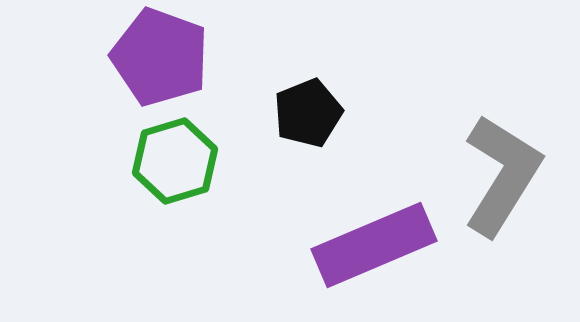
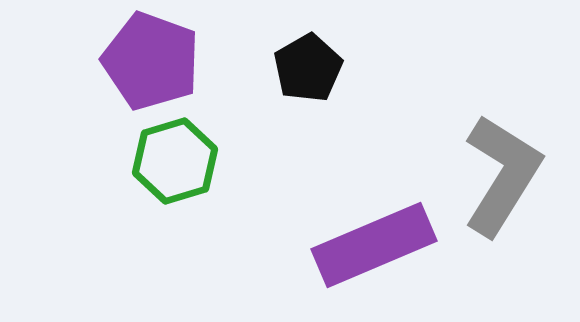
purple pentagon: moved 9 px left, 4 px down
black pentagon: moved 45 px up; rotated 8 degrees counterclockwise
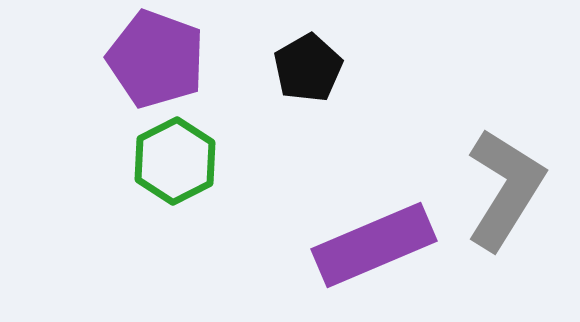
purple pentagon: moved 5 px right, 2 px up
green hexagon: rotated 10 degrees counterclockwise
gray L-shape: moved 3 px right, 14 px down
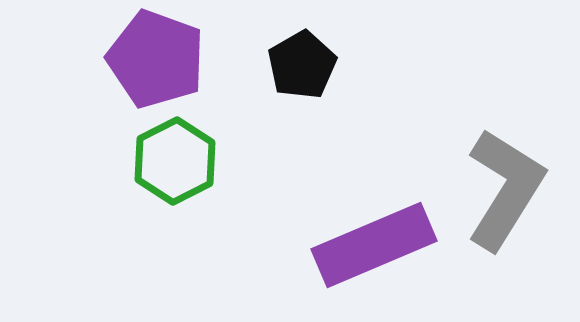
black pentagon: moved 6 px left, 3 px up
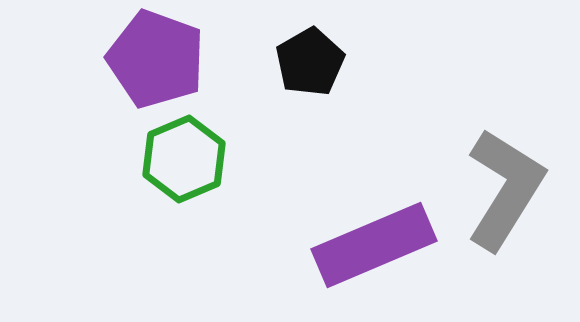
black pentagon: moved 8 px right, 3 px up
green hexagon: moved 9 px right, 2 px up; rotated 4 degrees clockwise
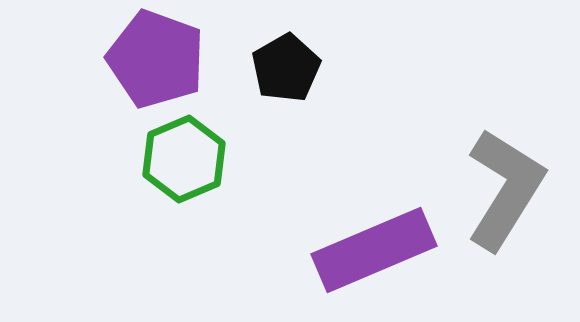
black pentagon: moved 24 px left, 6 px down
purple rectangle: moved 5 px down
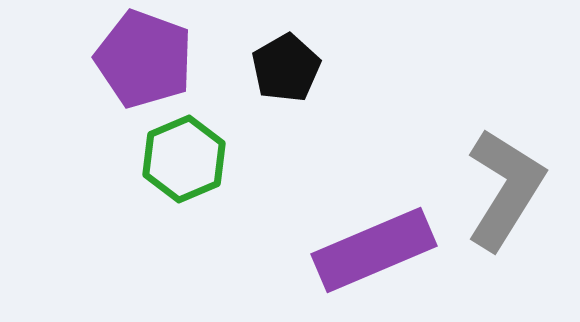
purple pentagon: moved 12 px left
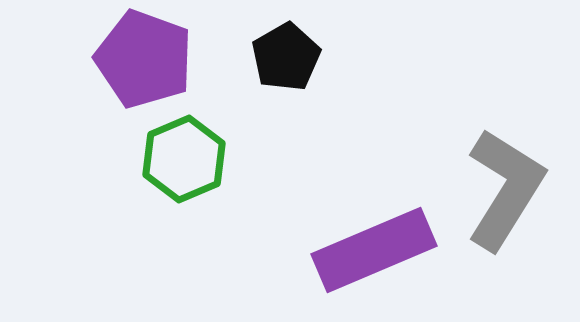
black pentagon: moved 11 px up
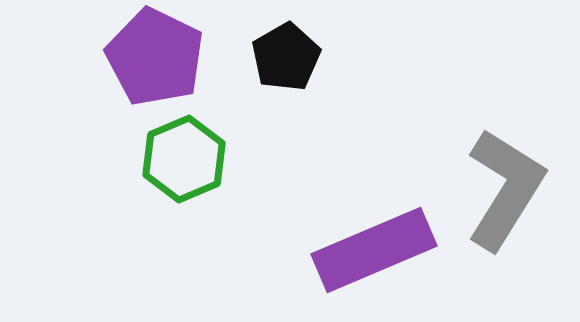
purple pentagon: moved 11 px right, 2 px up; rotated 6 degrees clockwise
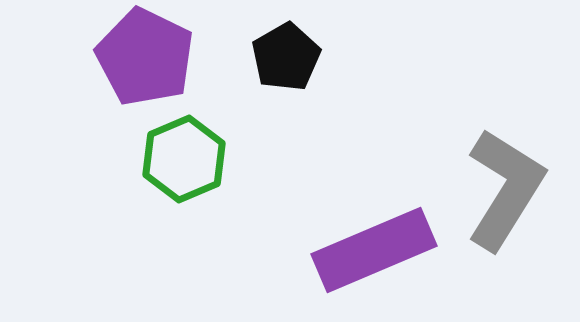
purple pentagon: moved 10 px left
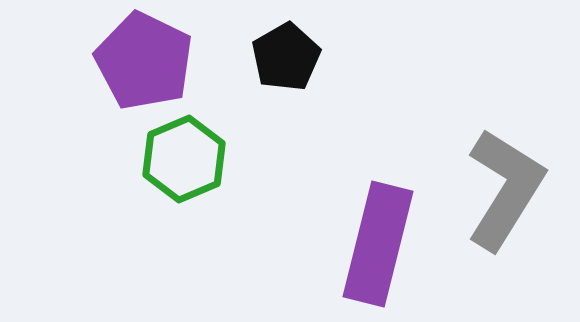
purple pentagon: moved 1 px left, 4 px down
purple rectangle: moved 4 px right, 6 px up; rotated 53 degrees counterclockwise
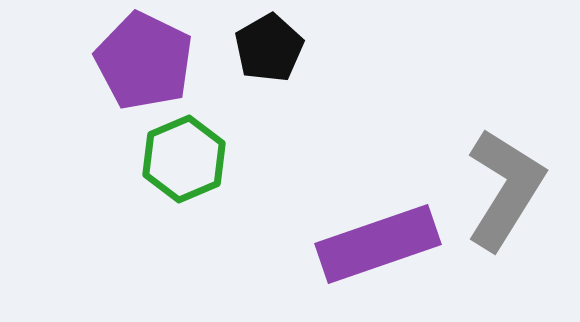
black pentagon: moved 17 px left, 9 px up
purple rectangle: rotated 57 degrees clockwise
